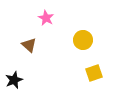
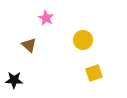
black star: rotated 24 degrees clockwise
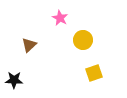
pink star: moved 14 px right
brown triangle: rotated 35 degrees clockwise
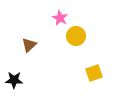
yellow circle: moved 7 px left, 4 px up
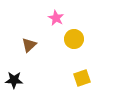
pink star: moved 4 px left
yellow circle: moved 2 px left, 3 px down
yellow square: moved 12 px left, 5 px down
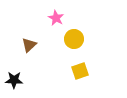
yellow square: moved 2 px left, 7 px up
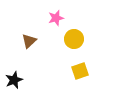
pink star: rotated 28 degrees clockwise
brown triangle: moved 4 px up
black star: rotated 24 degrees counterclockwise
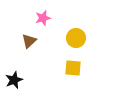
pink star: moved 13 px left
yellow circle: moved 2 px right, 1 px up
yellow square: moved 7 px left, 3 px up; rotated 24 degrees clockwise
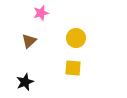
pink star: moved 2 px left, 5 px up
black star: moved 11 px right, 2 px down
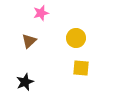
yellow square: moved 8 px right
